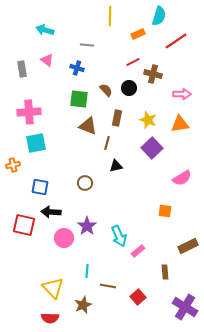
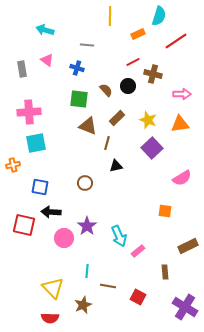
black circle at (129, 88): moved 1 px left, 2 px up
brown rectangle at (117, 118): rotated 35 degrees clockwise
red square at (138, 297): rotated 21 degrees counterclockwise
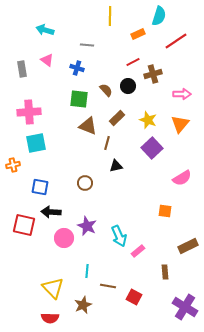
brown cross at (153, 74): rotated 30 degrees counterclockwise
orange triangle at (180, 124): rotated 42 degrees counterclockwise
purple star at (87, 226): rotated 12 degrees counterclockwise
red square at (138, 297): moved 4 px left
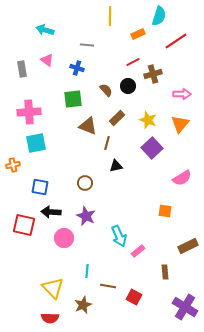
green square at (79, 99): moved 6 px left; rotated 12 degrees counterclockwise
purple star at (87, 226): moved 1 px left, 10 px up
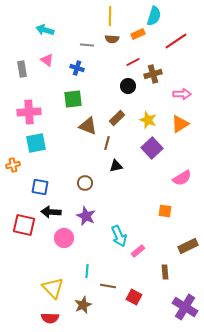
cyan semicircle at (159, 16): moved 5 px left
brown semicircle at (106, 90): moved 6 px right, 51 px up; rotated 136 degrees clockwise
orange triangle at (180, 124): rotated 18 degrees clockwise
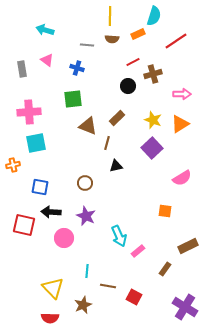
yellow star at (148, 120): moved 5 px right
brown rectangle at (165, 272): moved 3 px up; rotated 40 degrees clockwise
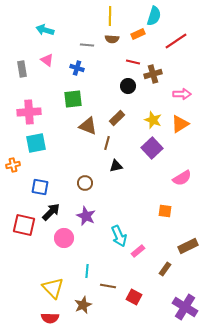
red line at (133, 62): rotated 40 degrees clockwise
black arrow at (51, 212): rotated 132 degrees clockwise
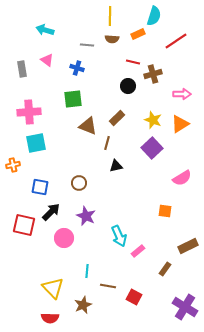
brown circle at (85, 183): moved 6 px left
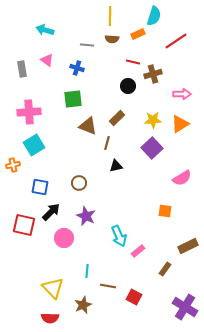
yellow star at (153, 120): rotated 24 degrees counterclockwise
cyan square at (36, 143): moved 2 px left, 2 px down; rotated 20 degrees counterclockwise
